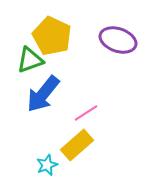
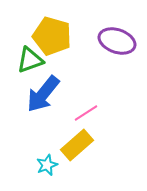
yellow pentagon: rotated 9 degrees counterclockwise
purple ellipse: moved 1 px left, 1 px down
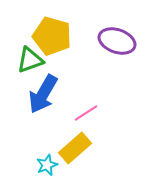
blue arrow: rotated 9 degrees counterclockwise
yellow rectangle: moved 2 px left, 3 px down
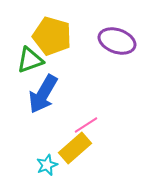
pink line: moved 12 px down
